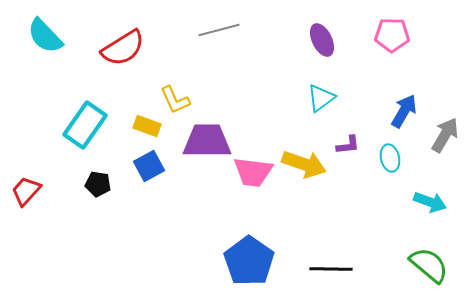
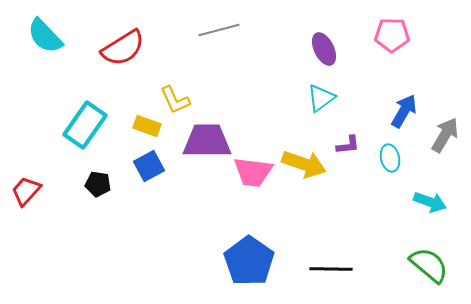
purple ellipse: moved 2 px right, 9 px down
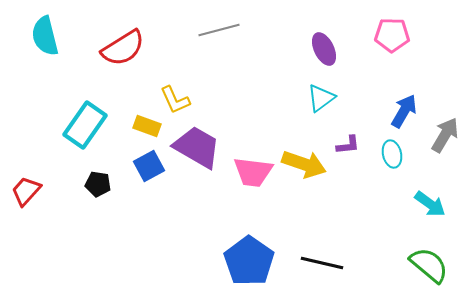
cyan semicircle: rotated 30 degrees clockwise
purple trapezoid: moved 10 px left, 6 px down; rotated 30 degrees clockwise
cyan ellipse: moved 2 px right, 4 px up
cyan arrow: moved 2 px down; rotated 16 degrees clockwise
black line: moved 9 px left, 6 px up; rotated 12 degrees clockwise
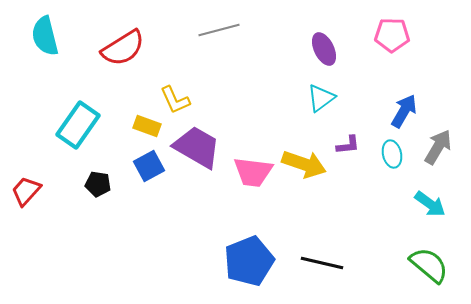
cyan rectangle: moved 7 px left
gray arrow: moved 7 px left, 12 px down
blue pentagon: rotated 15 degrees clockwise
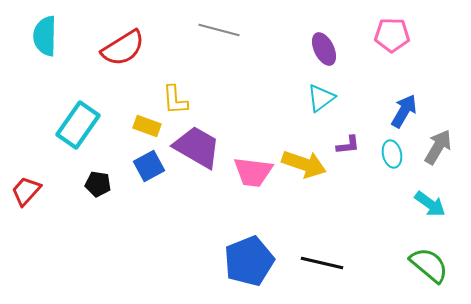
gray line: rotated 30 degrees clockwise
cyan semicircle: rotated 15 degrees clockwise
yellow L-shape: rotated 20 degrees clockwise
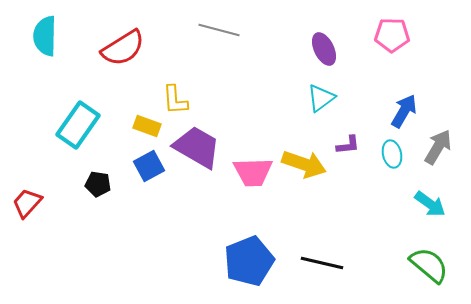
pink trapezoid: rotated 9 degrees counterclockwise
red trapezoid: moved 1 px right, 12 px down
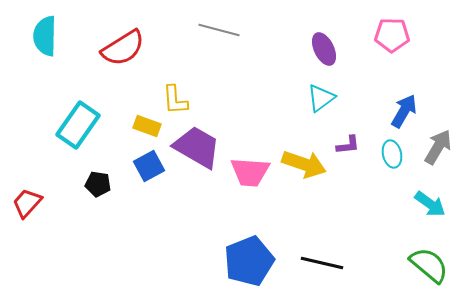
pink trapezoid: moved 3 px left; rotated 6 degrees clockwise
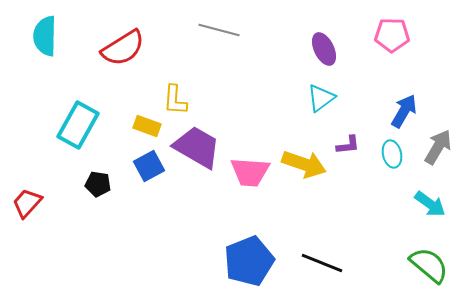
yellow L-shape: rotated 8 degrees clockwise
cyan rectangle: rotated 6 degrees counterclockwise
black line: rotated 9 degrees clockwise
